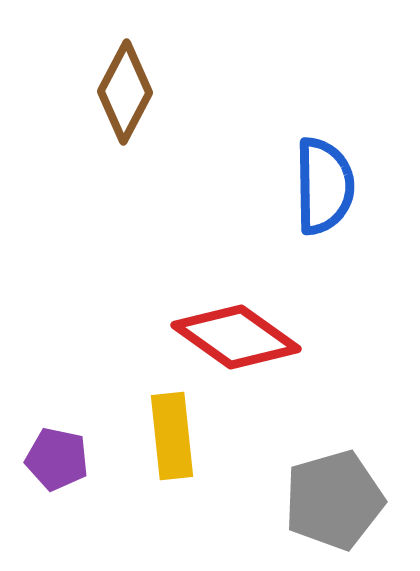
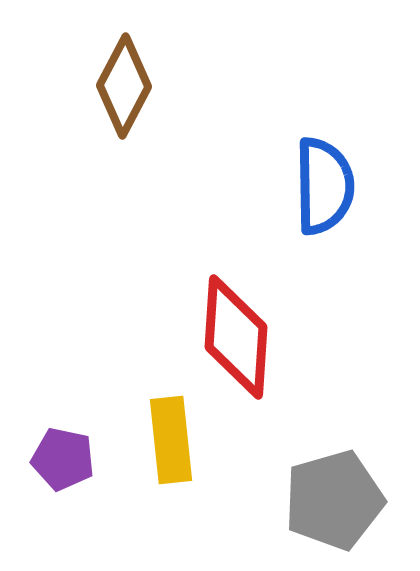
brown diamond: moved 1 px left, 6 px up
red diamond: rotated 58 degrees clockwise
yellow rectangle: moved 1 px left, 4 px down
purple pentagon: moved 6 px right
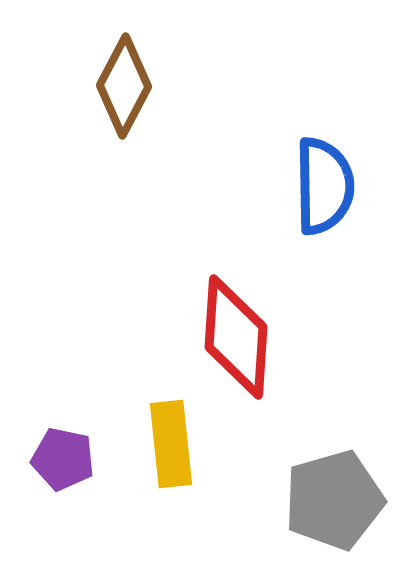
yellow rectangle: moved 4 px down
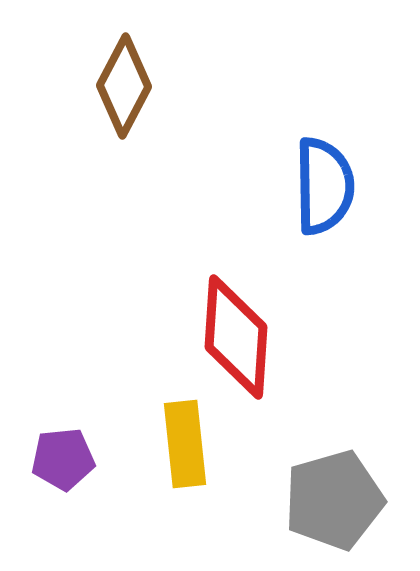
yellow rectangle: moved 14 px right
purple pentagon: rotated 18 degrees counterclockwise
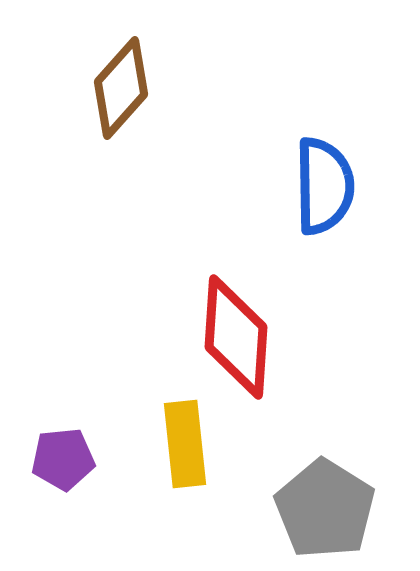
brown diamond: moved 3 px left, 2 px down; rotated 14 degrees clockwise
gray pentagon: moved 9 px left, 9 px down; rotated 24 degrees counterclockwise
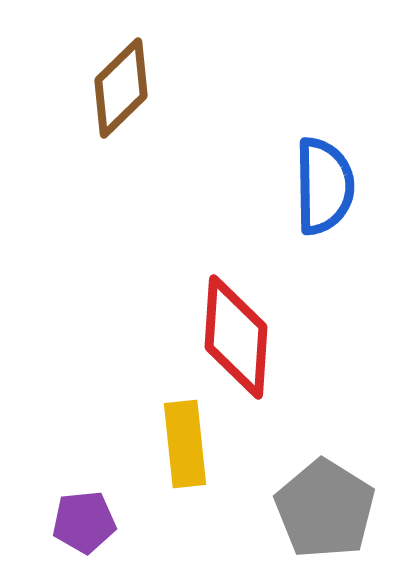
brown diamond: rotated 4 degrees clockwise
purple pentagon: moved 21 px right, 63 px down
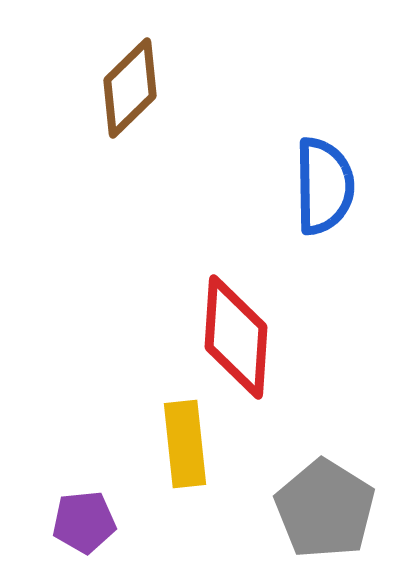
brown diamond: moved 9 px right
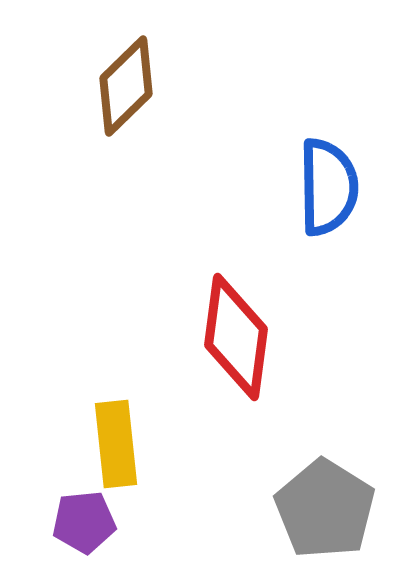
brown diamond: moved 4 px left, 2 px up
blue semicircle: moved 4 px right, 1 px down
red diamond: rotated 4 degrees clockwise
yellow rectangle: moved 69 px left
